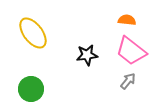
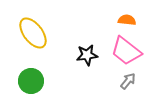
pink trapezoid: moved 5 px left
green circle: moved 8 px up
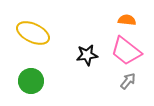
yellow ellipse: rotated 28 degrees counterclockwise
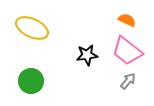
orange semicircle: rotated 18 degrees clockwise
yellow ellipse: moved 1 px left, 5 px up
pink trapezoid: moved 1 px right
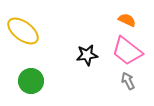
yellow ellipse: moved 9 px left, 3 px down; rotated 12 degrees clockwise
gray arrow: rotated 66 degrees counterclockwise
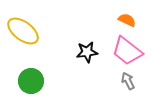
black star: moved 3 px up
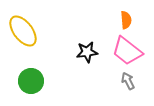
orange semicircle: moved 1 px left; rotated 60 degrees clockwise
yellow ellipse: rotated 16 degrees clockwise
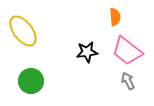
orange semicircle: moved 11 px left, 3 px up
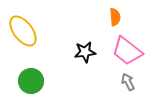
black star: moved 2 px left
gray arrow: moved 1 px down
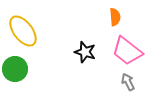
black star: rotated 25 degrees clockwise
green circle: moved 16 px left, 12 px up
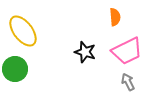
pink trapezoid: rotated 64 degrees counterclockwise
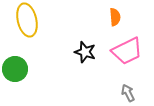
yellow ellipse: moved 4 px right, 11 px up; rotated 24 degrees clockwise
gray arrow: moved 11 px down
